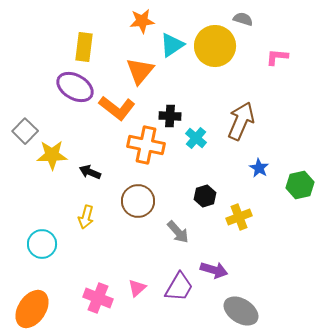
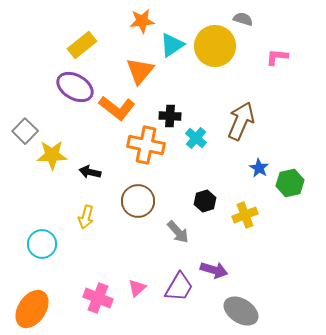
yellow rectangle: moved 2 px left, 2 px up; rotated 44 degrees clockwise
black arrow: rotated 10 degrees counterclockwise
green hexagon: moved 10 px left, 2 px up
black hexagon: moved 5 px down
yellow cross: moved 6 px right, 2 px up
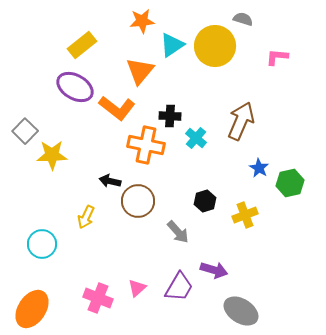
black arrow: moved 20 px right, 9 px down
yellow arrow: rotated 10 degrees clockwise
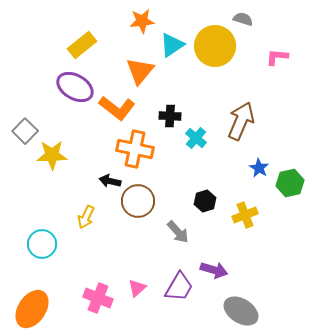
orange cross: moved 11 px left, 4 px down
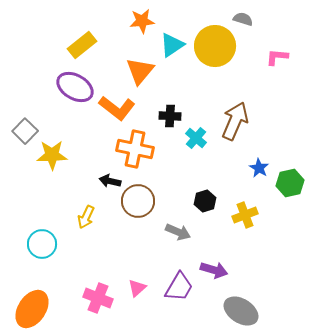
brown arrow: moved 6 px left
gray arrow: rotated 25 degrees counterclockwise
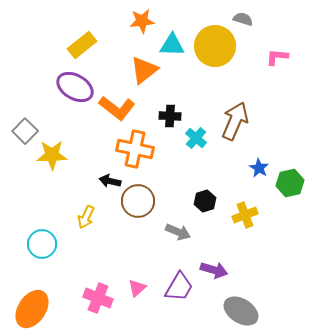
cyan triangle: rotated 36 degrees clockwise
orange triangle: moved 4 px right, 1 px up; rotated 12 degrees clockwise
